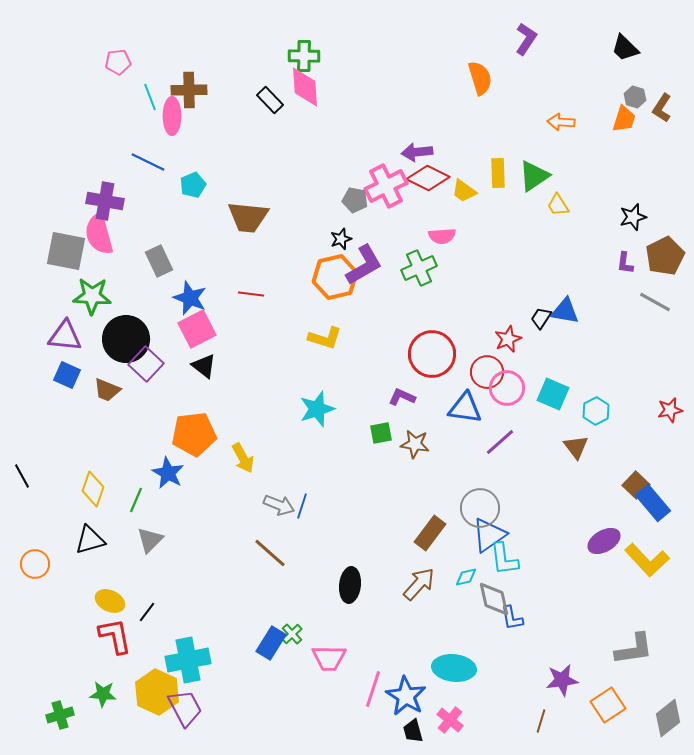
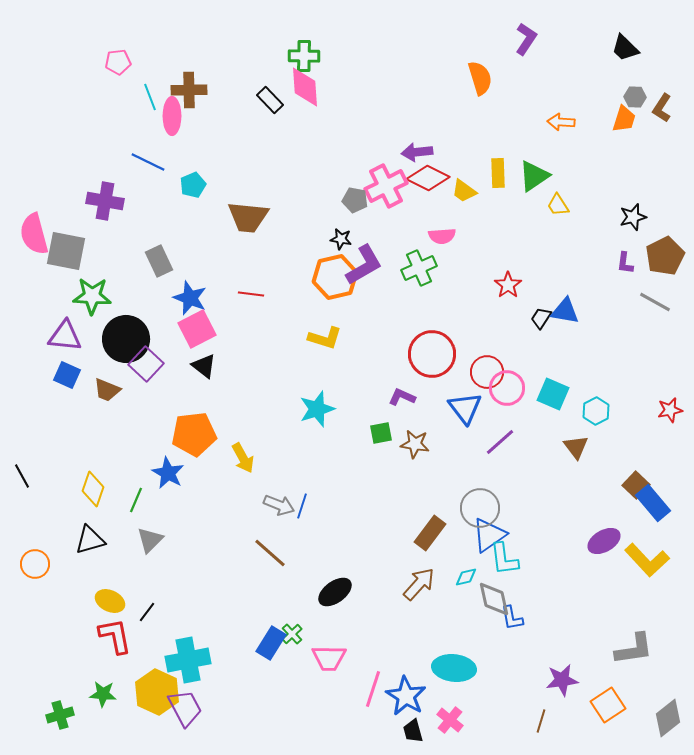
gray hexagon at (635, 97): rotated 15 degrees counterclockwise
pink semicircle at (99, 234): moved 65 px left
black star at (341, 239): rotated 30 degrees clockwise
red star at (508, 339): moved 54 px up; rotated 12 degrees counterclockwise
blue triangle at (465, 408): rotated 45 degrees clockwise
black ellipse at (350, 585): moved 15 px left, 7 px down; rotated 48 degrees clockwise
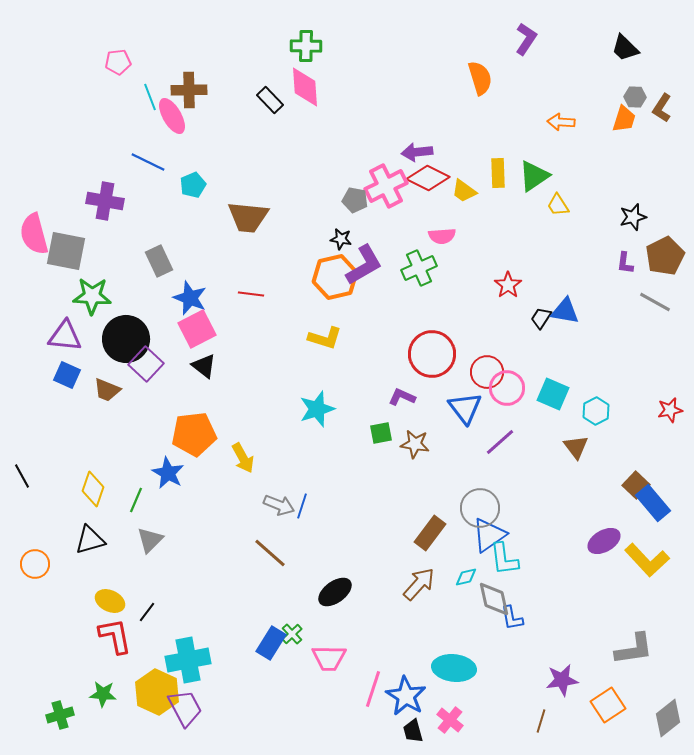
green cross at (304, 56): moved 2 px right, 10 px up
pink ellipse at (172, 116): rotated 30 degrees counterclockwise
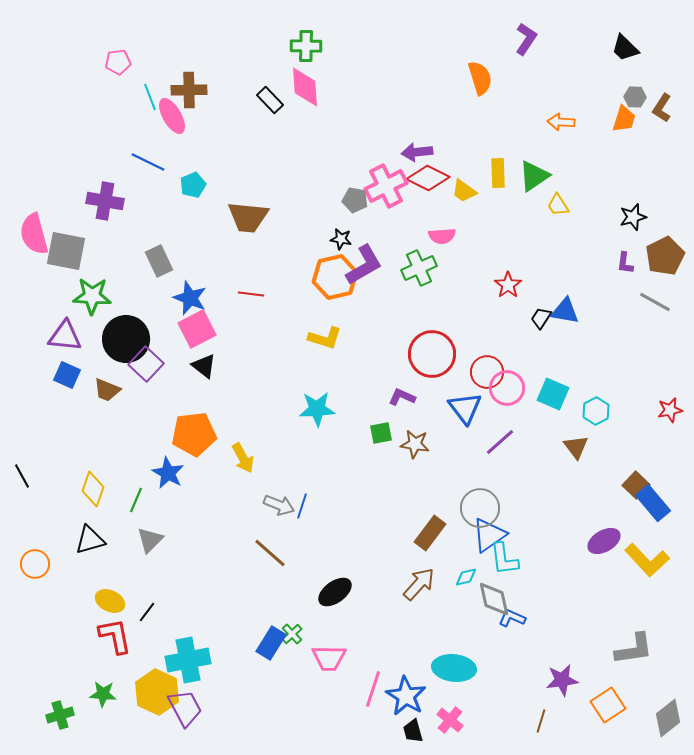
cyan star at (317, 409): rotated 15 degrees clockwise
blue L-shape at (512, 618): rotated 124 degrees clockwise
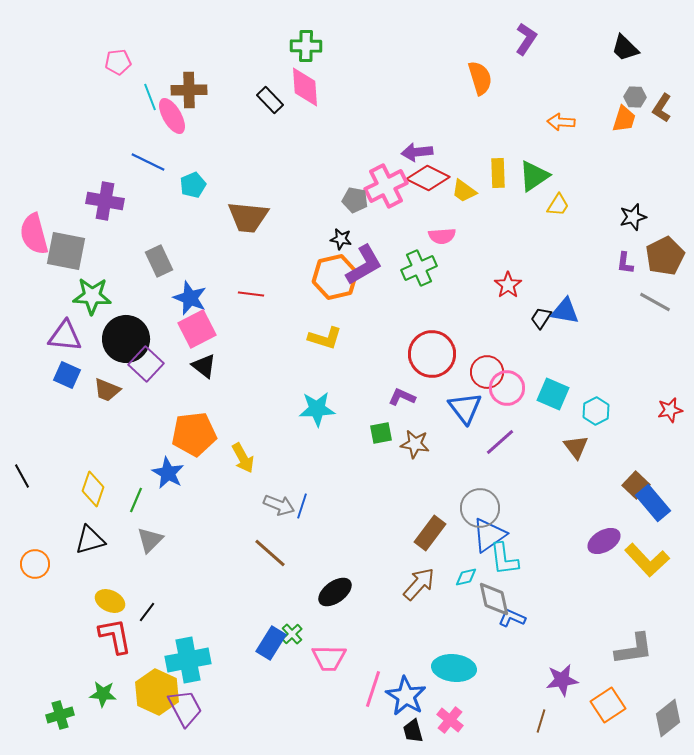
yellow trapezoid at (558, 205): rotated 115 degrees counterclockwise
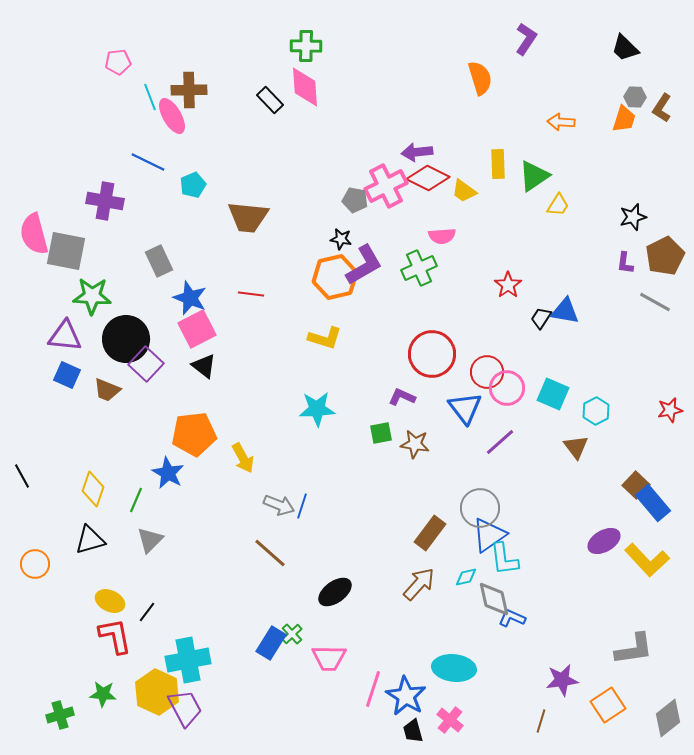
yellow rectangle at (498, 173): moved 9 px up
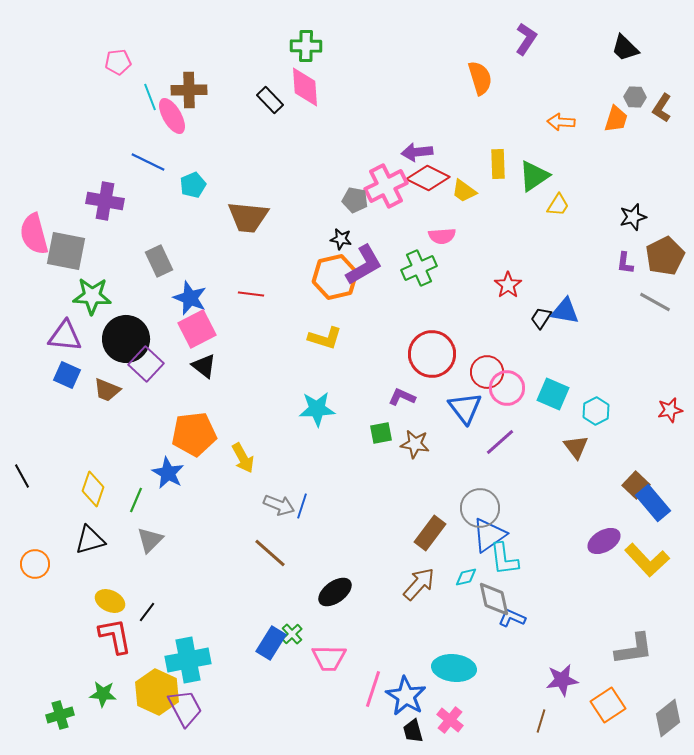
orange trapezoid at (624, 119): moved 8 px left
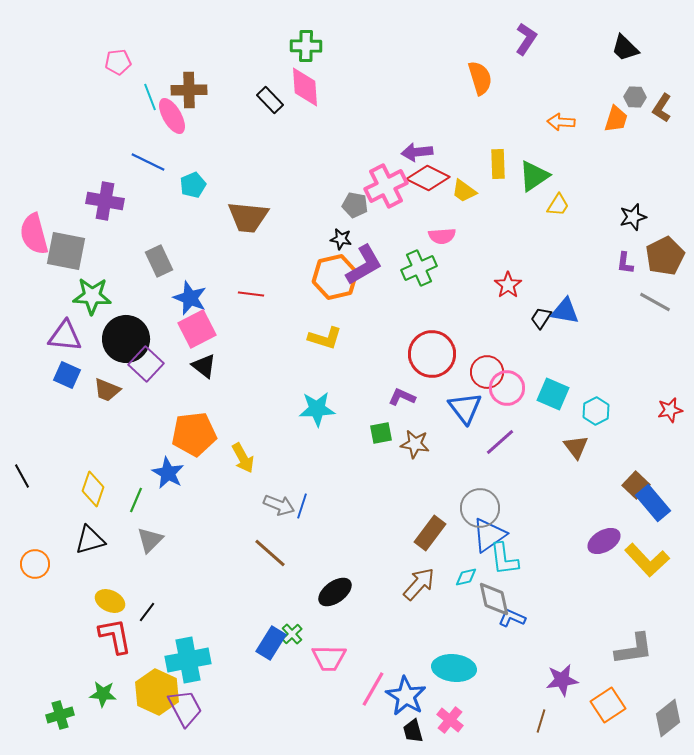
gray pentagon at (355, 200): moved 5 px down
pink line at (373, 689): rotated 12 degrees clockwise
